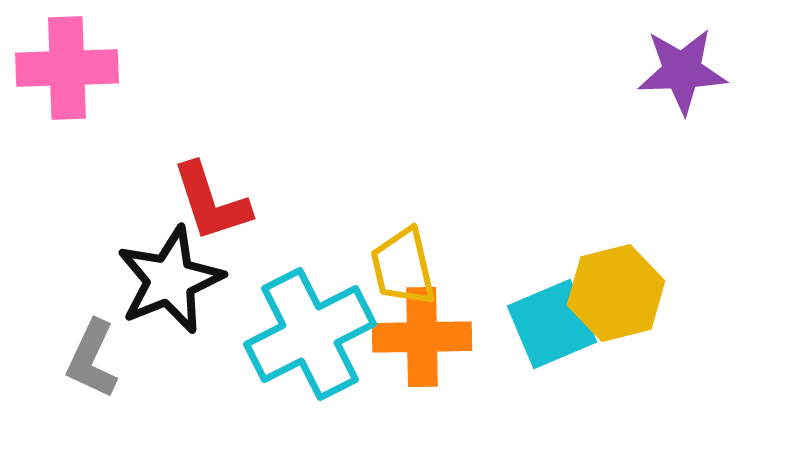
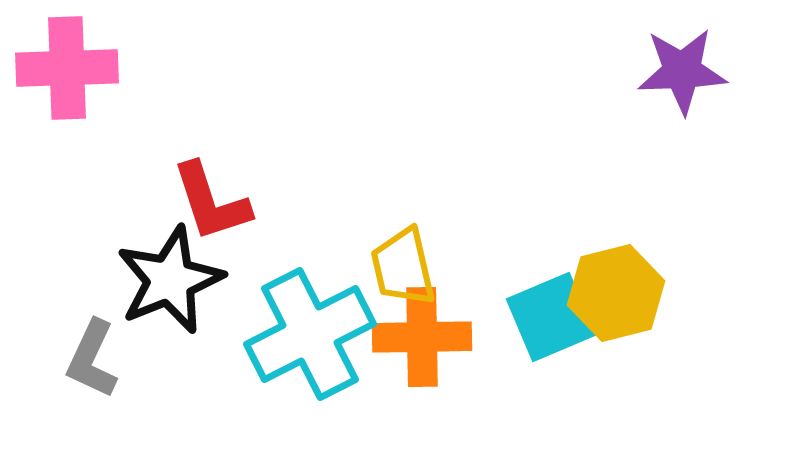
cyan square: moved 1 px left, 7 px up
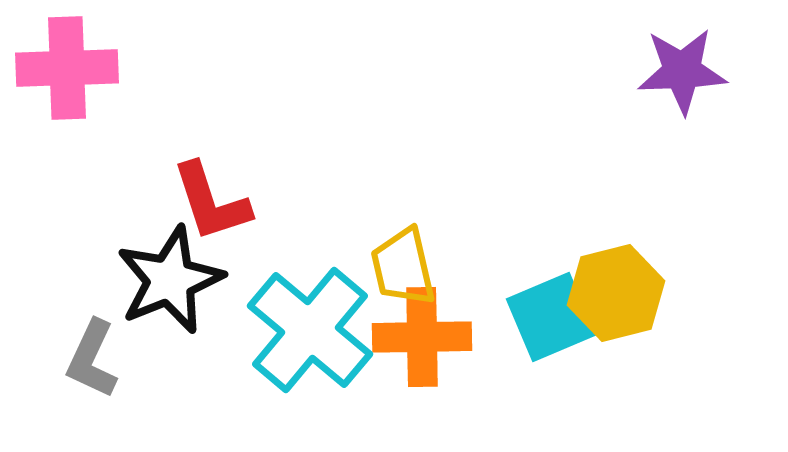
cyan cross: moved 4 px up; rotated 23 degrees counterclockwise
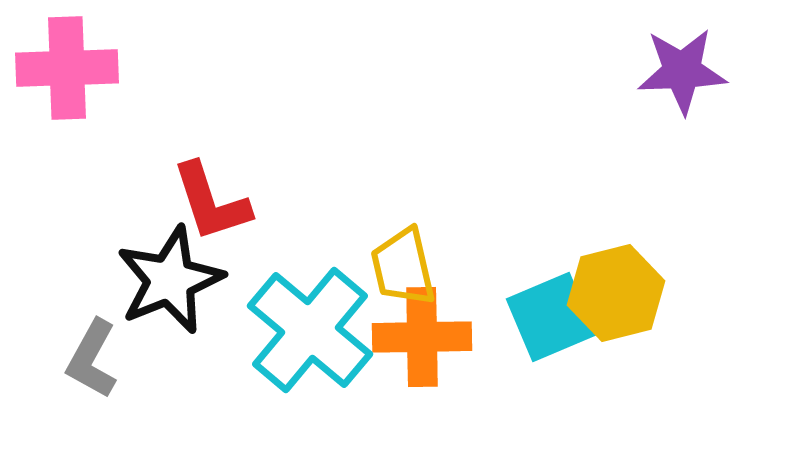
gray L-shape: rotated 4 degrees clockwise
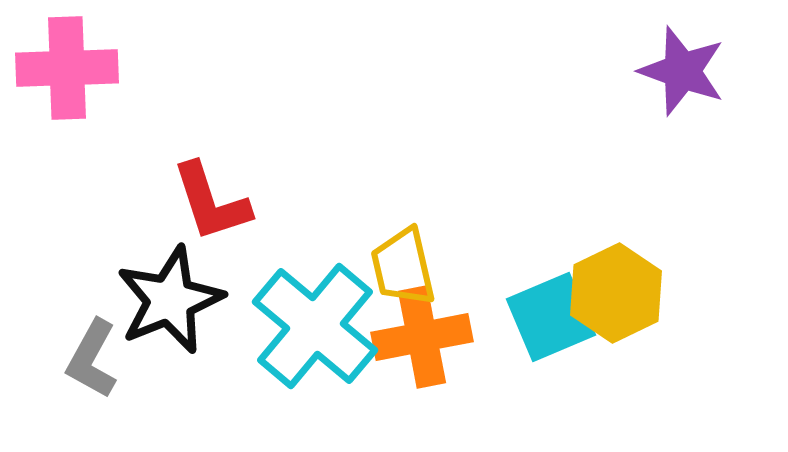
purple star: rotated 22 degrees clockwise
black star: moved 20 px down
yellow hexagon: rotated 12 degrees counterclockwise
cyan cross: moved 5 px right, 4 px up
orange cross: rotated 10 degrees counterclockwise
